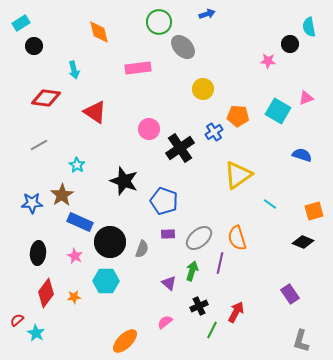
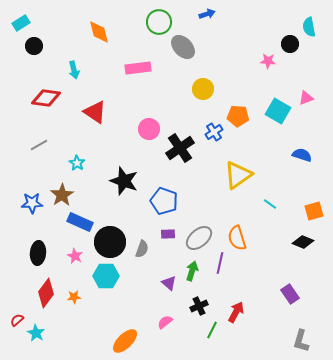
cyan star at (77, 165): moved 2 px up
cyan hexagon at (106, 281): moved 5 px up
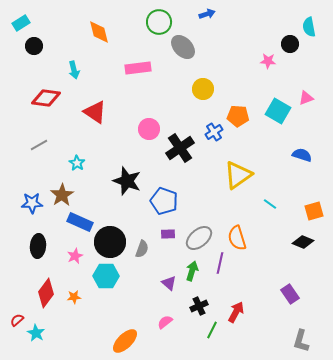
black star at (124, 181): moved 3 px right
black ellipse at (38, 253): moved 7 px up
pink star at (75, 256): rotated 21 degrees clockwise
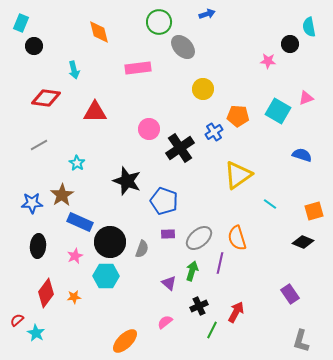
cyan rectangle at (21, 23): rotated 36 degrees counterclockwise
red triangle at (95, 112): rotated 35 degrees counterclockwise
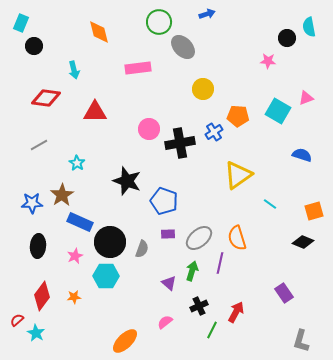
black circle at (290, 44): moved 3 px left, 6 px up
black cross at (180, 148): moved 5 px up; rotated 24 degrees clockwise
red diamond at (46, 293): moved 4 px left, 3 px down
purple rectangle at (290, 294): moved 6 px left, 1 px up
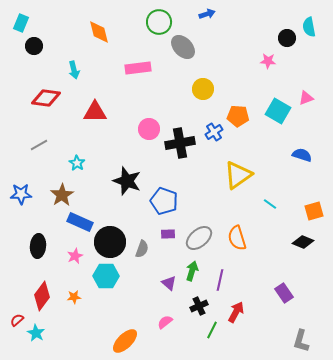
blue star at (32, 203): moved 11 px left, 9 px up
purple line at (220, 263): moved 17 px down
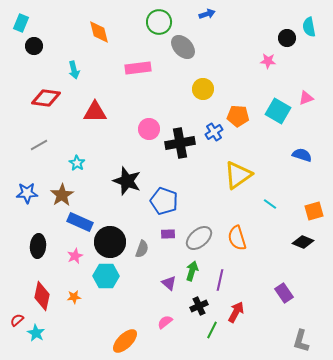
blue star at (21, 194): moved 6 px right, 1 px up
red diamond at (42, 296): rotated 24 degrees counterclockwise
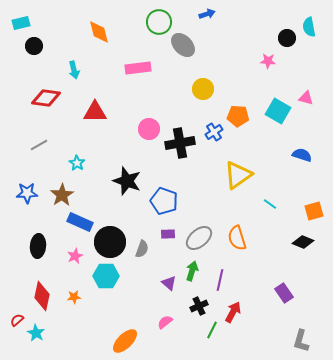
cyan rectangle at (21, 23): rotated 54 degrees clockwise
gray ellipse at (183, 47): moved 2 px up
pink triangle at (306, 98): rotated 35 degrees clockwise
red arrow at (236, 312): moved 3 px left
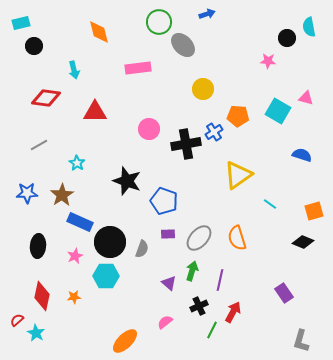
black cross at (180, 143): moved 6 px right, 1 px down
gray ellipse at (199, 238): rotated 8 degrees counterclockwise
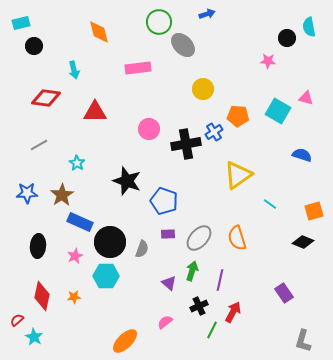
cyan star at (36, 333): moved 2 px left, 4 px down
gray L-shape at (301, 341): moved 2 px right
